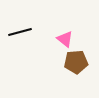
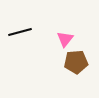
pink triangle: rotated 30 degrees clockwise
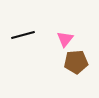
black line: moved 3 px right, 3 px down
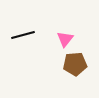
brown pentagon: moved 1 px left, 2 px down
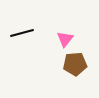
black line: moved 1 px left, 2 px up
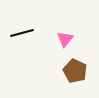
brown pentagon: moved 7 px down; rotated 30 degrees clockwise
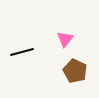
black line: moved 19 px down
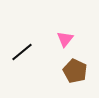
black line: rotated 25 degrees counterclockwise
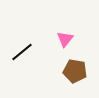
brown pentagon: rotated 15 degrees counterclockwise
